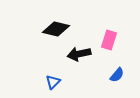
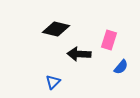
black arrow: rotated 15 degrees clockwise
blue semicircle: moved 4 px right, 8 px up
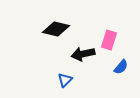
black arrow: moved 4 px right; rotated 15 degrees counterclockwise
blue triangle: moved 12 px right, 2 px up
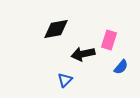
black diamond: rotated 24 degrees counterclockwise
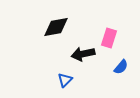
black diamond: moved 2 px up
pink rectangle: moved 2 px up
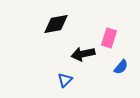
black diamond: moved 3 px up
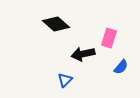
black diamond: rotated 52 degrees clockwise
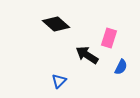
black arrow: moved 4 px right, 1 px down; rotated 45 degrees clockwise
blue semicircle: rotated 14 degrees counterclockwise
blue triangle: moved 6 px left, 1 px down
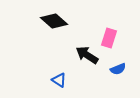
black diamond: moved 2 px left, 3 px up
blue semicircle: moved 3 px left, 2 px down; rotated 42 degrees clockwise
blue triangle: moved 1 px up; rotated 42 degrees counterclockwise
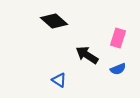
pink rectangle: moved 9 px right
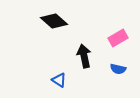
pink rectangle: rotated 42 degrees clockwise
black arrow: moved 3 px left, 1 px down; rotated 45 degrees clockwise
blue semicircle: rotated 35 degrees clockwise
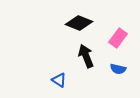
black diamond: moved 25 px right, 2 px down; rotated 20 degrees counterclockwise
pink rectangle: rotated 24 degrees counterclockwise
black arrow: moved 2 px right; rotated 10 degrees counterclockwise
